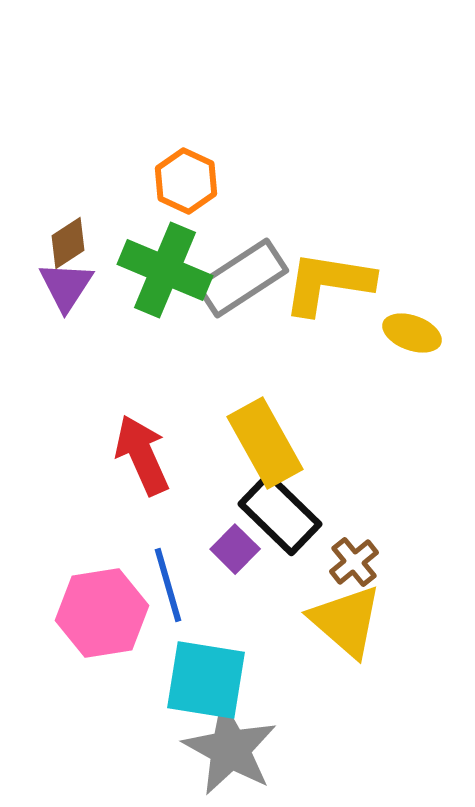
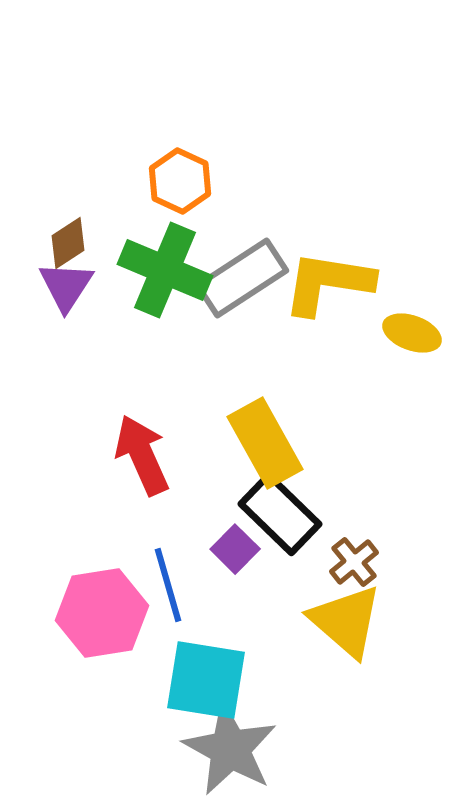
orange hexagon: moved 6 px left
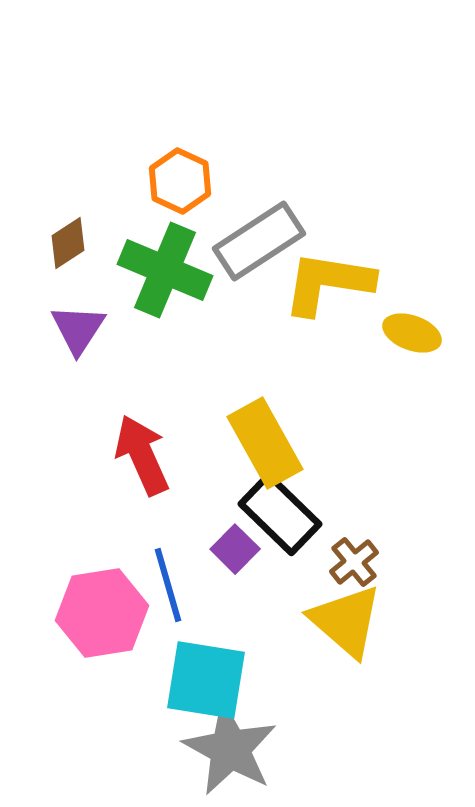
gray rectangle: moved 17 px right, 37 px up
purple triangle: moved 12 px right, 43 px down
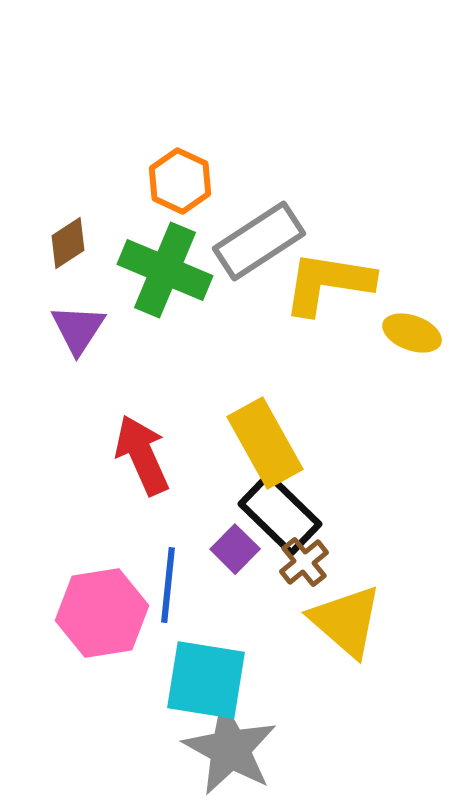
brown cross: moved 50 px left
blue line: rotated 22 degrees clockwise
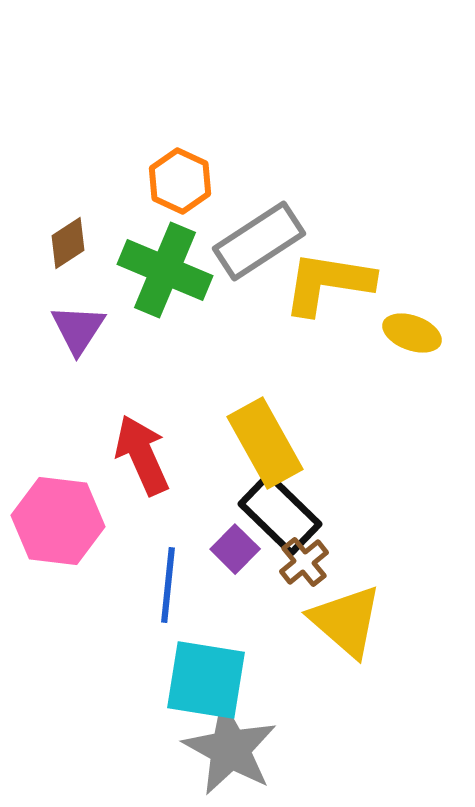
pink hexagon: moved 44 px left, 92 px up; rotated 16 degrees clockwise
